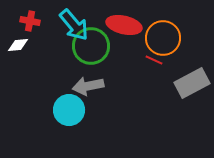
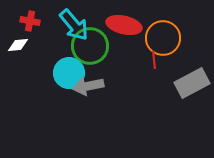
green circle: moved 1 px left
red line: rotated 60 degrees clockwise
cyan circle: moved 37 px up
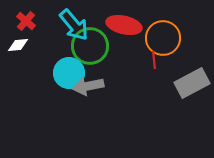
red cross: moved 4 px left; rotated 30 degrees clockwise
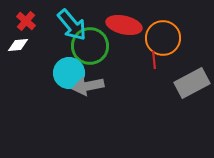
cyan arrow: moved 2 px left
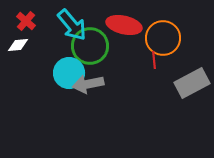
gray arrow: moved 2 px up
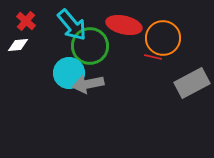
red line: moved 1 px left, 3 px up; rotated 72 degrees counterclockwise
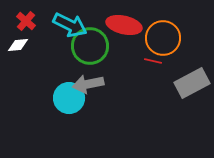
cyan arrow: moved 2 px left; rotated 24 degrees counterclockwise
red line: moved 4 px down
cyan circle: moved 25 px down
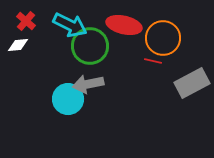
cyan circle: moved 1 px left, 1 px down
